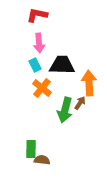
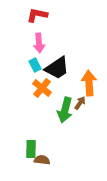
black trapezoid: moved 5 px left, 3 px down; rotated 144 degrees clockwise
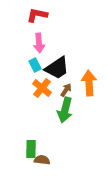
brown arrow: moved 14 px left, 13 px up
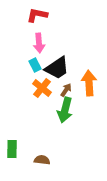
green rectangle: moved 19 px left
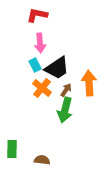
pink arrow: moved 1 px right
